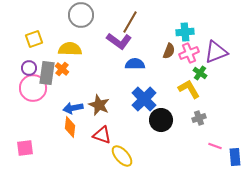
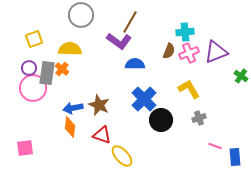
green cross: moved 41 px right, 3 px down
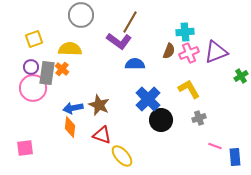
purple circle: moved 2 px right, 1 px up
green cross: rotated 24 degrees clockwise
blue cross: moved 4 px right
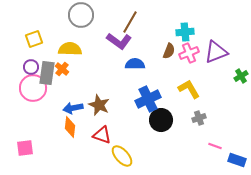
blue cross: rotated 20 degrees clockwise
blue rectangle: moved 2 px right, 3 px down; rotated 66 degrees counterclockwise
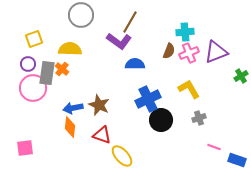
purple circle: moved 3 px left, 3 px up
pink line: moved 1 px left, 1 px down
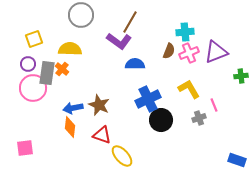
green cross: rotated 24 degrees clockwise
pink line: moved 42 px up; rotated 48 degrees clockwise
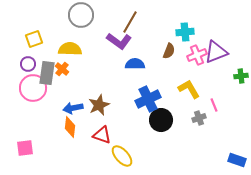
pink cross: moved 8 px right, 2 px down
brown star: rotated 25 degrees clockwise
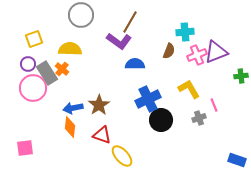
gray rectangle: rotated 40 degrees counterclockwise
brown star: rotated 10 degrees counterclockwise
